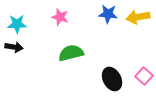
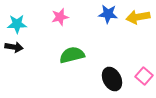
pink star: rotated 30 degrees counterclockwise
green semicircle: moved 1 px right, 2 px down
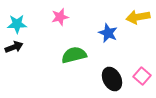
blue star: moved 19 px down; rotated 18 degrees clockwise
black arrow: rotated 30 degrees counterclockwise
green semicircle: moved 2 px right
pink square: moved 2 px left
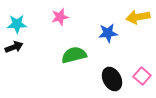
blue star: rotated 30 degrees counterclockwise
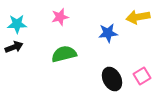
green semicircle: moved 10 px left, 1 px up
pink square: rotated 18 degrees clockwise
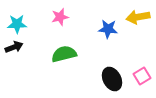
blue star: moved 4 px up; rotated 12 degrees clockwise
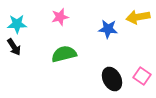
black arrow: rotated 78 degrees clockwise
pink square: rotated 24 degrees counterclockwise
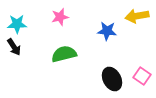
yellow arrow: moved 1 px left, 1 px up
blue star: moved 1 px left, 2 px down
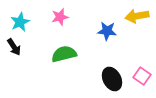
cyan star: moved 3 px right, 2 px up; rotated 24 degrees counterclockwise
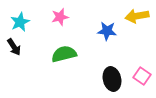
black ellipse: rotated 15 degrees clockwise
